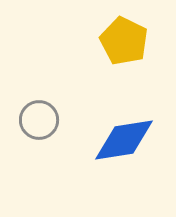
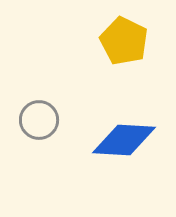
blue diamond: rotated 12 degrees clockwise
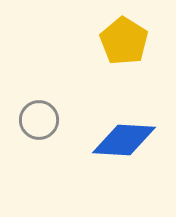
yellow pentagon: rotated 6 degrees clockwise
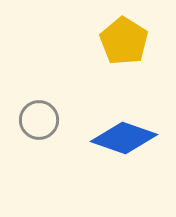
blue diamond: moved 2 px up; rotated 16 degrees clockwise
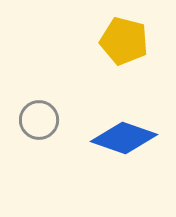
yellow pentagon: rotated 18 degrees counterclockwise
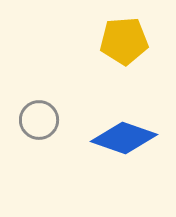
yellow pentagon: rotated 18 degrees counterclockwise
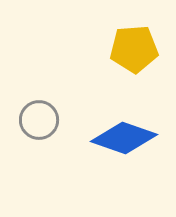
yellow pentagon: moved 10 px right, 8 px down
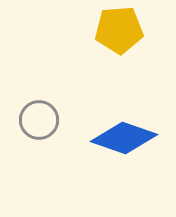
yellow pentagon: moved 15 px left, 19 px up
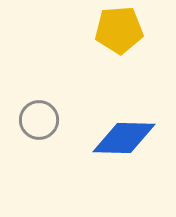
blue diamond: rotated 18 degrees counterclockwise
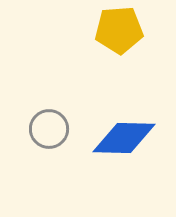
gray circle: moved 10 px right, 9 px down
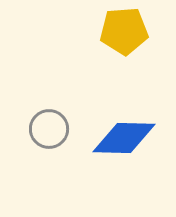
yellow pentagon: moved 5 px right, 1 px down
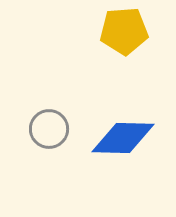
blue diamond: moved 1 px left
